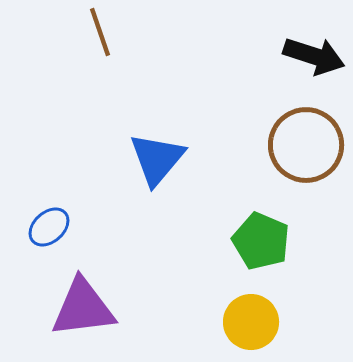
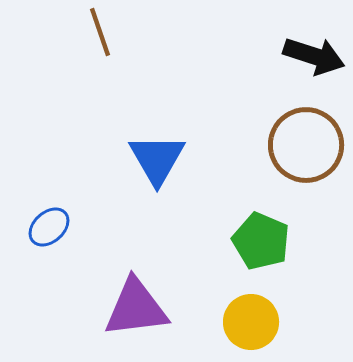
blue triangle: rotated 10 degrees counterclockwise
purple triangle: moved 53 px right
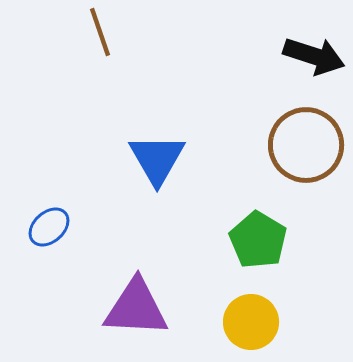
green pentagon: moved 3 px left, 1 px up; rotated 8 degrees clockwise
purple triangle: rotated 10 degrees clockwise
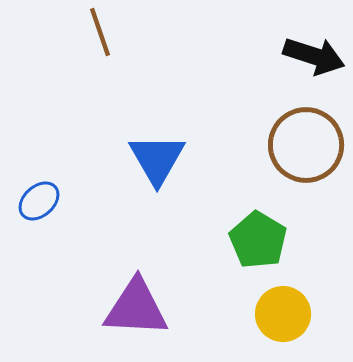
blue ellipse: moved 10 px left, 26 px up
yellow circle: moved 32 px right, 8 px up
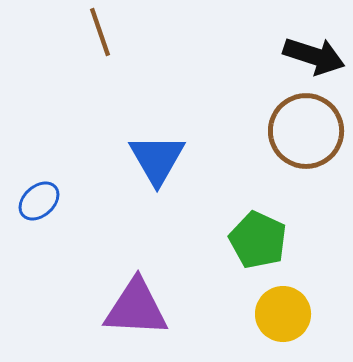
brown circle: moved 14 px up
green pentagon: rotated 6 degrees counterclockwise
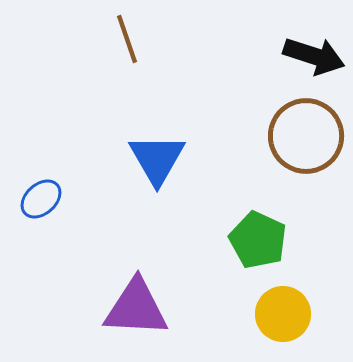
brown line: moved 27 px right, 7 px down
brown circle: moved 5 px down
blue ellipse: moved 2 px right, 2 px up
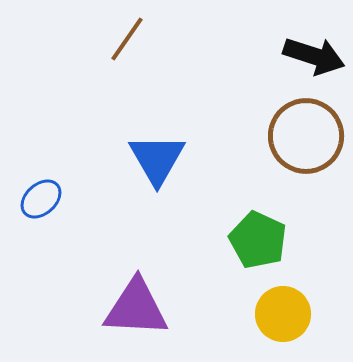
brown line: rotated 54 degrees clockwise
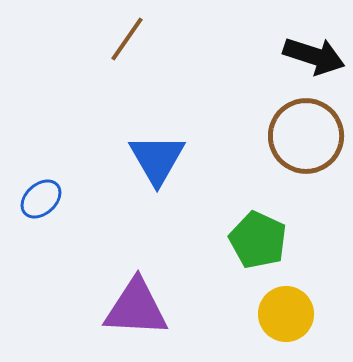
yellow circle: moved 3 px right
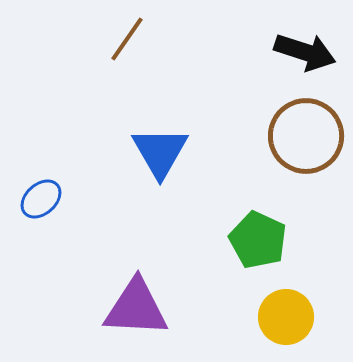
black arrow: moved 9 px left, 4 px up
blue triangle: moved 3 px right, 7 px up
yellow circle: moved 3 px down
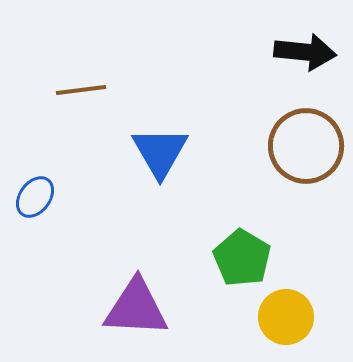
brown line: moved 46 px left, 51 px down; rotated 48 degrees clockwise
black arrow: rotated 12 degrees counterclockwise
brown circle: moved 10 px down
blue ellipse: moved 6 px left, 2 px up; rotated 12 degrees counterclockwise
green pentagon: moved 16 px left, 18 px down; rotated 6 degrees clockwise
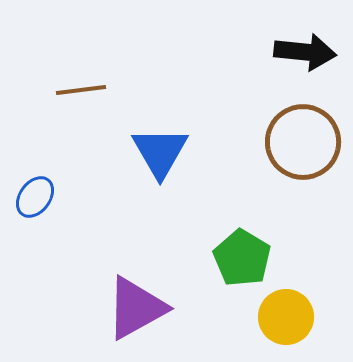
brown circle: moved 3 px left, 4 px up
purple triangle: rotated 32 degrees counterclockwise
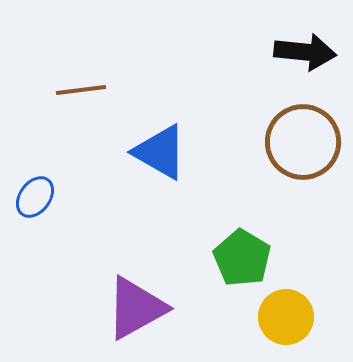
blue triangle: rotated 30 degrees counterclockwise
